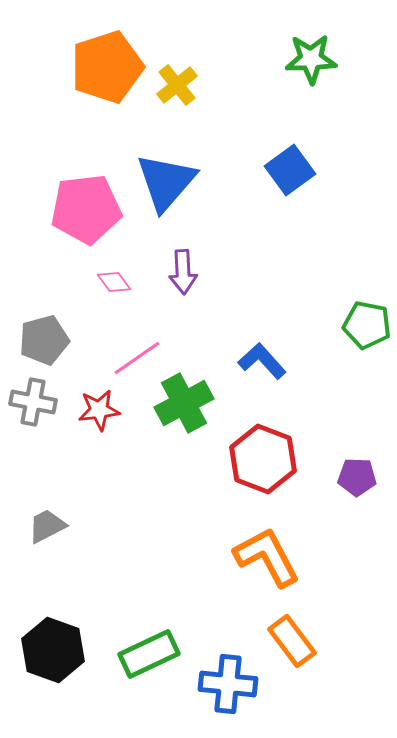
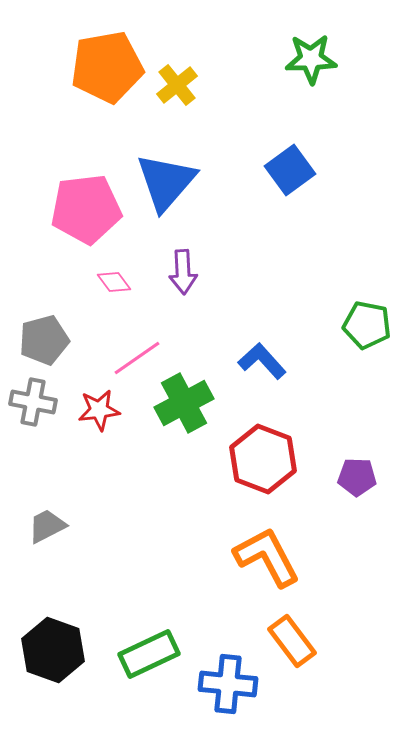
orange pentagon: rotated 8 degrees clockwise
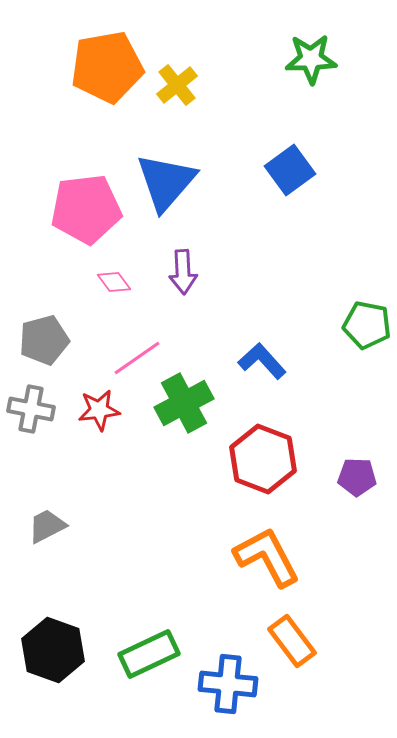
gray cross: moved 2 px left, 7 px down
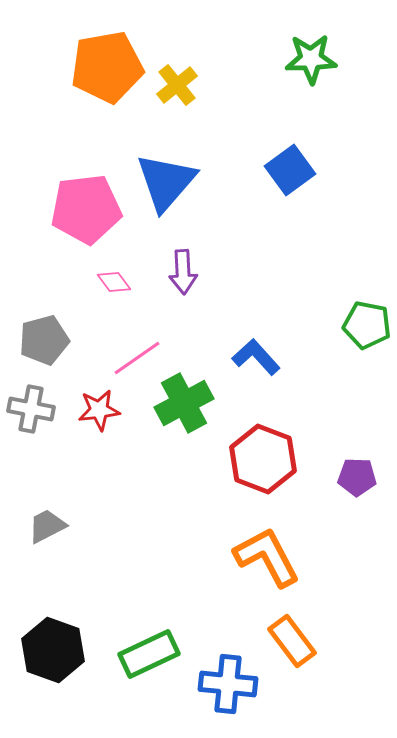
blue L-shape: moved 6 px left, 4 px up
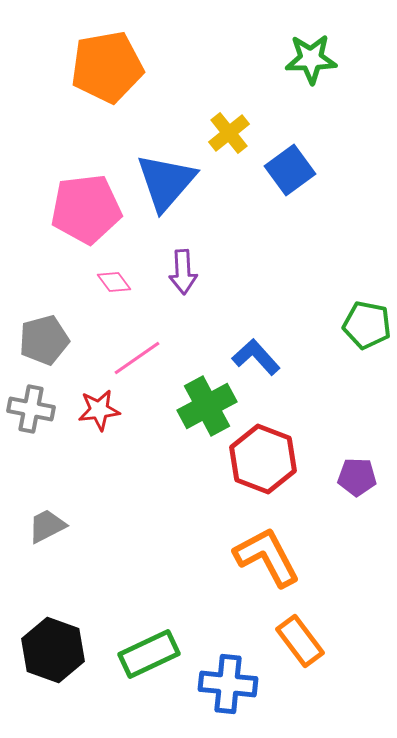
yellow cross: moved 52 px right, 48 px down
green cross: moved 23 px right, 3 px down
orange rectangle: moved 8 px right
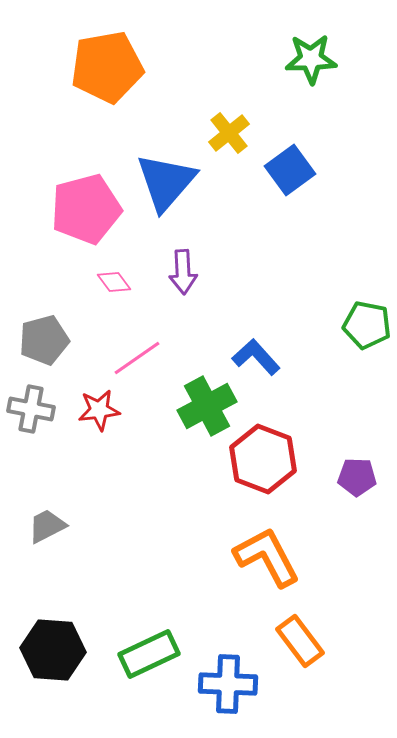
pink pentagon: rotated 8 degrees counterclockwise
black hexagon: rotated 16 degrees counterclockwise
blue cross: rotated 4 degrees counterclockwise
